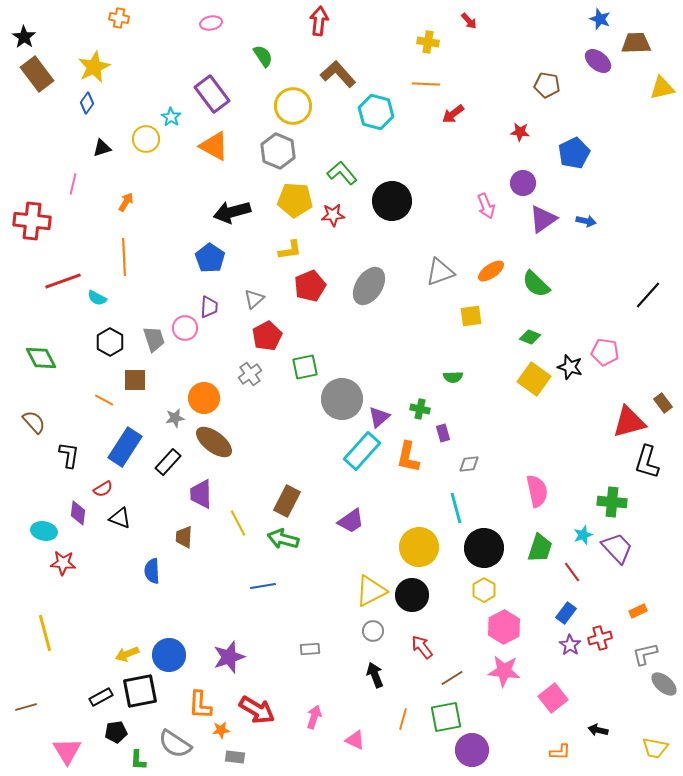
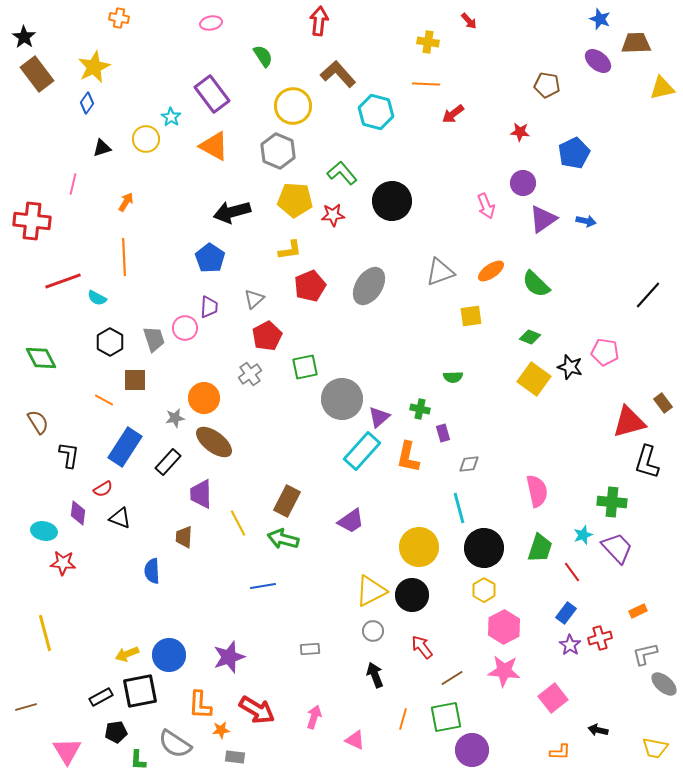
brown semicircle at (34, 422): moved 4 px right; rotated 10 degrees clockwise
cyan line at (456, 508): moved 3 px right
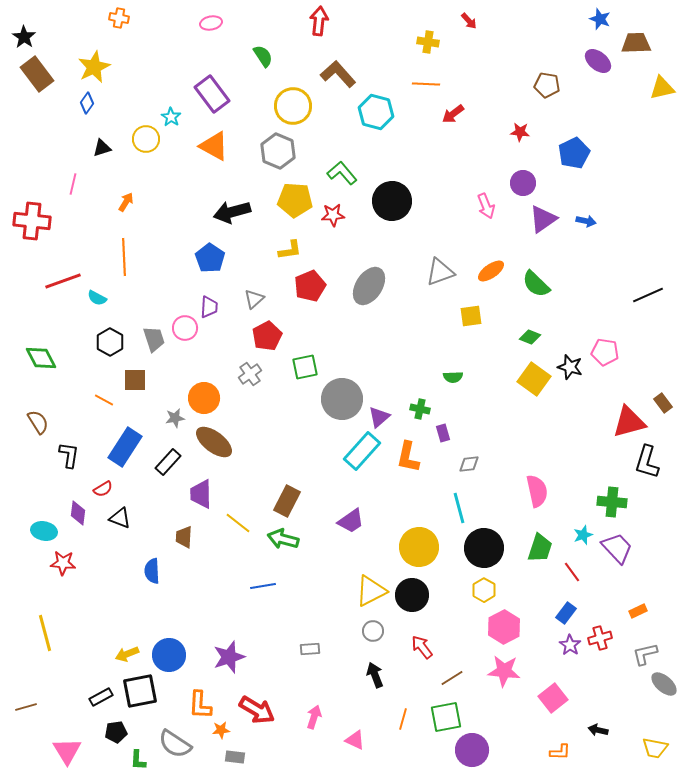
black line at (648, 295): rotated 24 degrees clockwise
yellow line at (238, 523): rotated 24 degrees counterclockwise
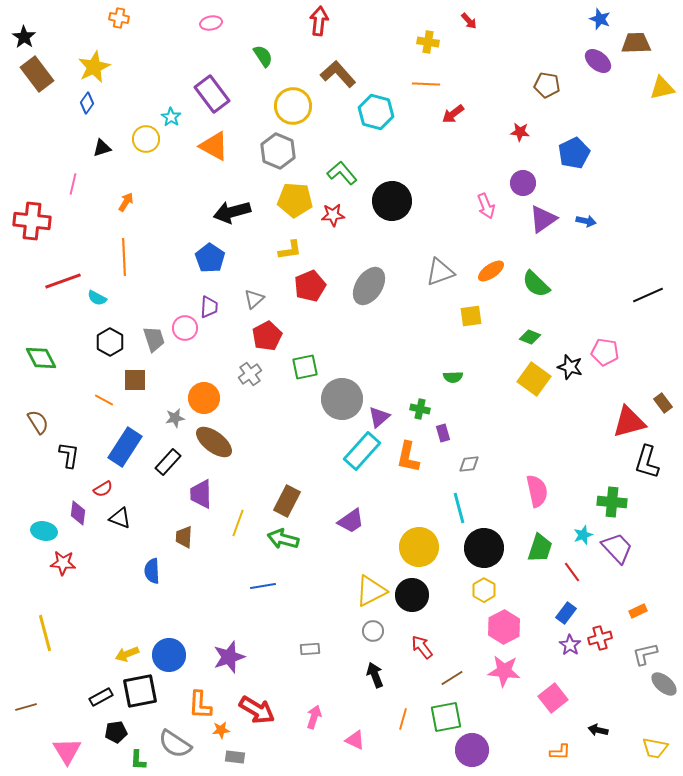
yellow line at (238, 523): rotated 72 degrees clockwise
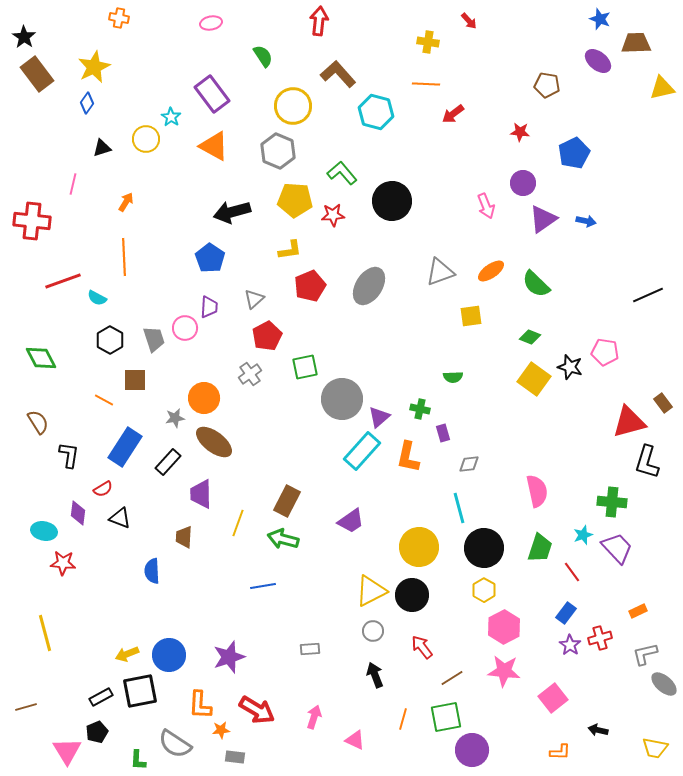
black hexagon at (110, 342): moved 2 px up
black pentagon at (116, 732): moved 19 px left; rotated 15 degrees counterclockwise
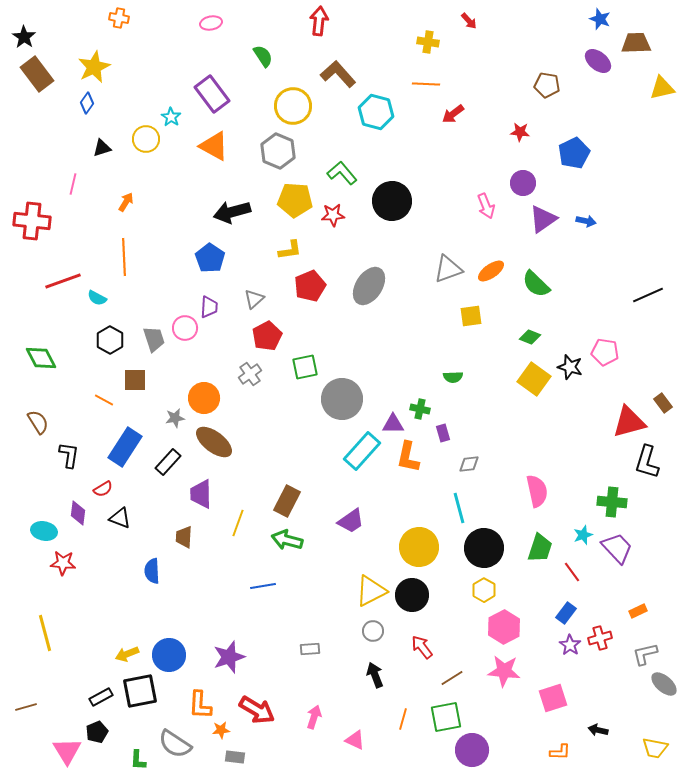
gray triangle at (440, 272): moved 8 px right, 3 px up
purple triangle at (379, 417): moved 14 px right, 7 px down; rotated 40 degrees clockwise
green arrow at (283, 539): moved 4 px right, 1 px down
pink square at (553, 698): rotated 20 degrees clockwise
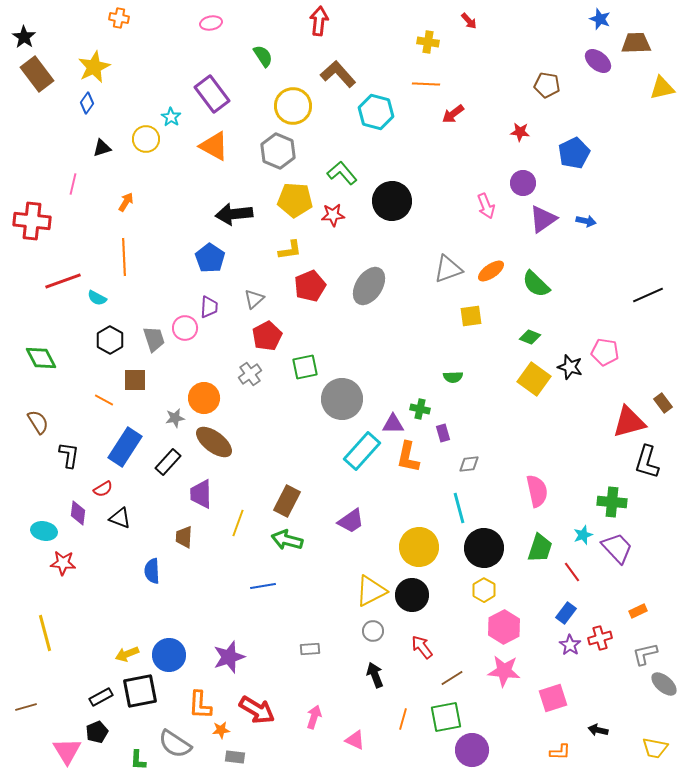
black arrow at (232, 212): moved 2 px right, 2 px down; rotated 9 degrees clockwise
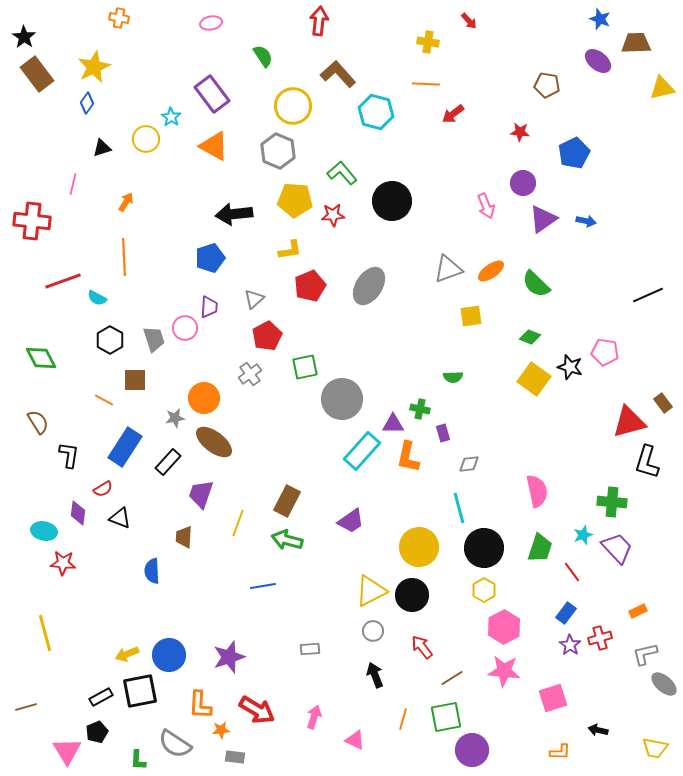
blue pentagon at (210, 258): rotated 20 degrees clockwise
purple trapezoid at (201, 494): rotated 20 degrees clockwise
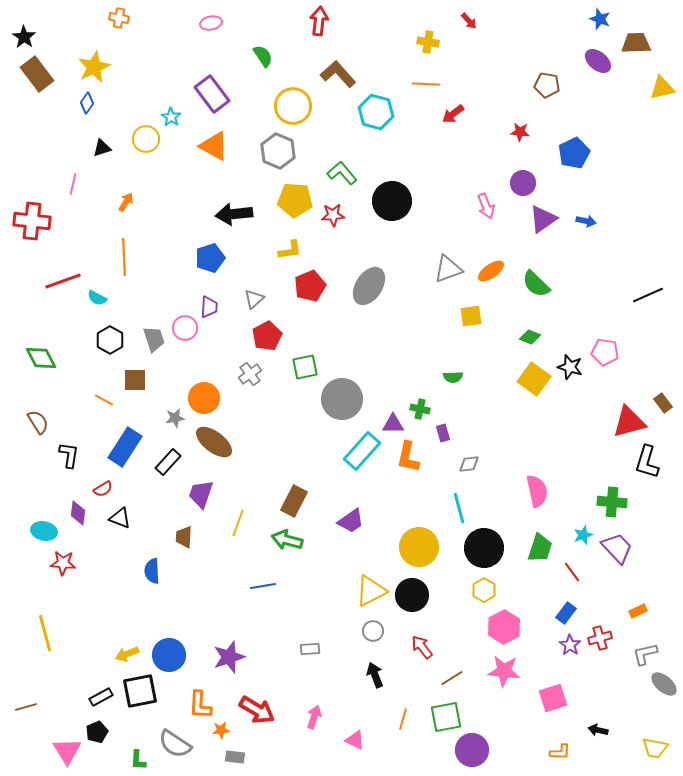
brown rectangle at (287, 501): moved 7 px right
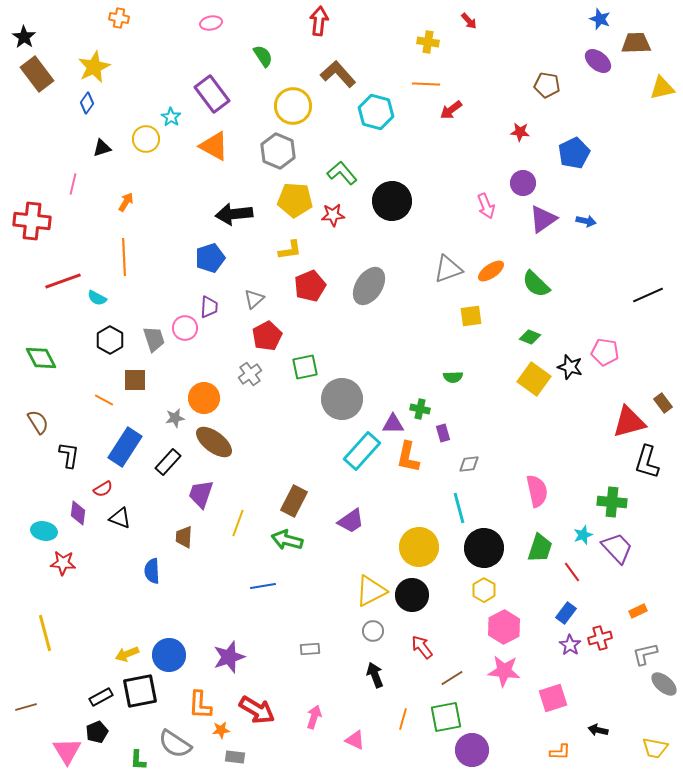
red arrow at (453, 114): moved 2 px left, 4 px up
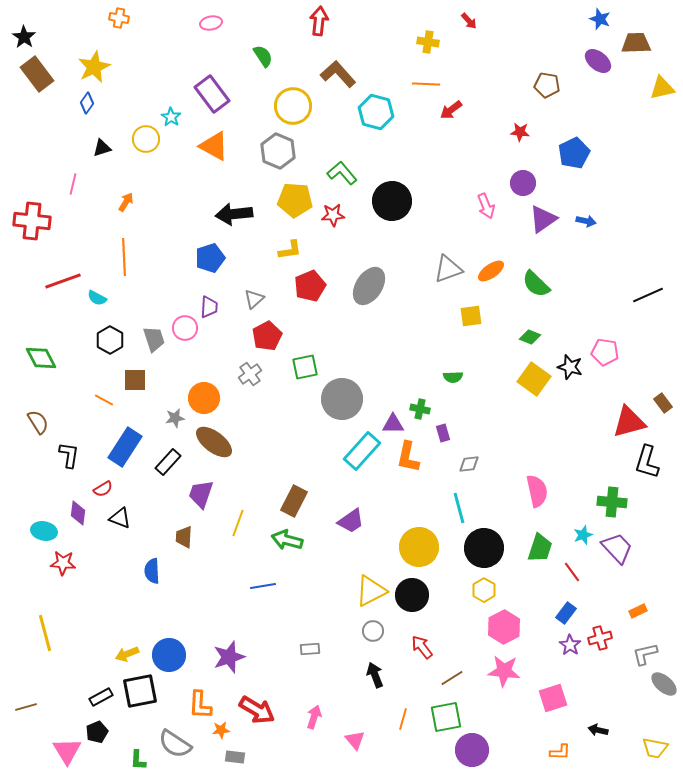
pink triangle at (355, 740): rotated 25 degrees clockwise
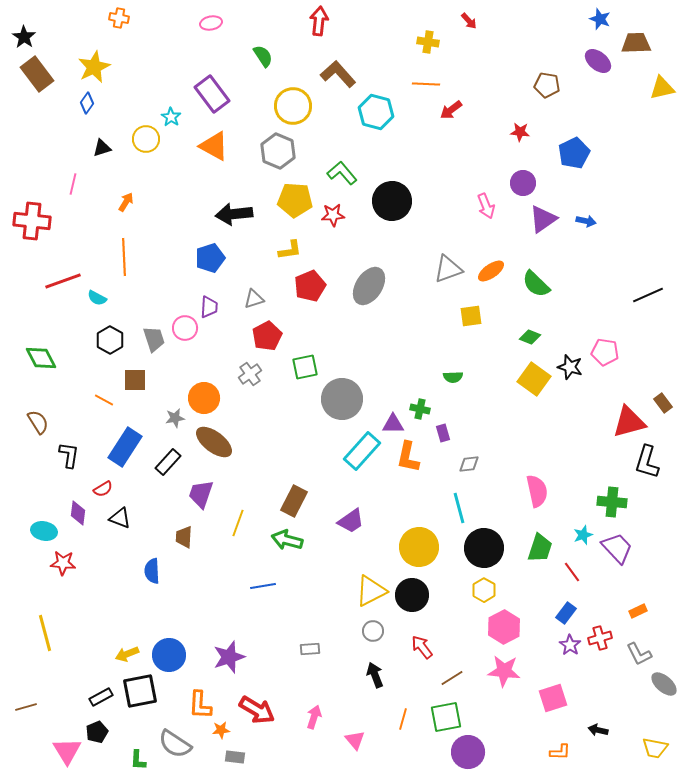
gray triangle at (254, 299): rotated 25 degrees clockwise
gray L-shape at (645, 654): moved 6 px left; rotated 104 degrees counterclockwise
purple circle at (472, 750): moved 4 px left, 2 px down
